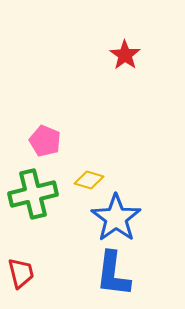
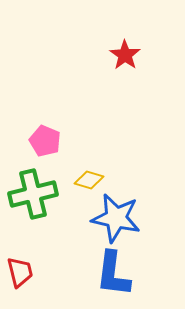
blue star: rotated 24 degrees counterclockwise
red trapezoid: moved 1 px left, 1 px up
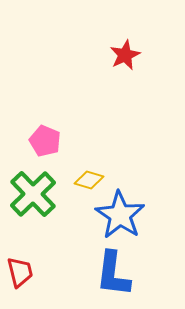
red star: rotated 12 degrees clockwise
green cross: rotated 30 degrees counterclockwise
blue star: moved 4 px right, 3 px up; rotated 21 degrees clockwise
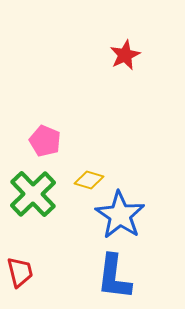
blue L-shape: moved 1 px right, 3 px down
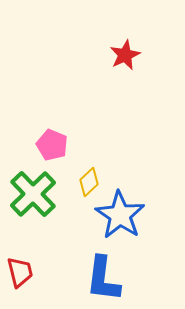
pink pentagon: moved 7 px right, 4 px down
yellow diamond: moved 2 px down; rotated 60 degrees counterclockwise
blue L-shape: moved 11 px left, 2 px down
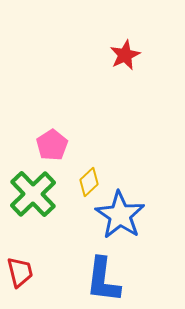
pink pentagon: rotated 16 degrees clockwise
blue L-shape: moved 1 px down
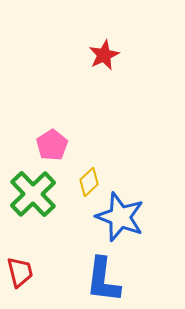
red star: moved 21 px left
blue star: moved 2 px down; rotated 12 degrees counterclockwise
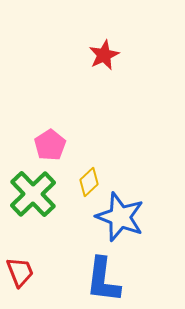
pink pentagon: moved 2 px left
red trapezoid: rotated 8 degrees counterclockwise
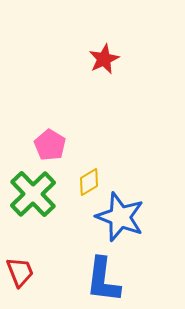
red star: moved 4 px down
pink pentagon: rotated 8 degrees counterclockwise
yellow diamond: rotated 12 degrees clockwise
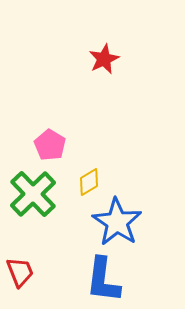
blue star: moved 3 px left, 5 px down; rotated 12 degrees clockwise
